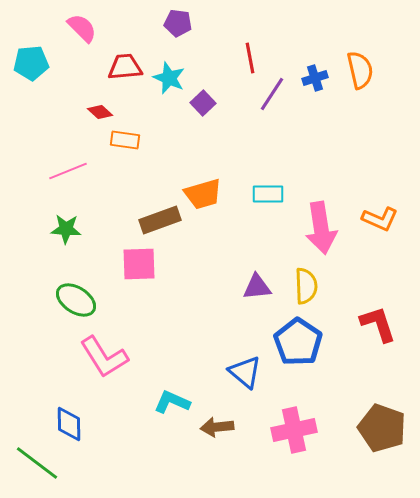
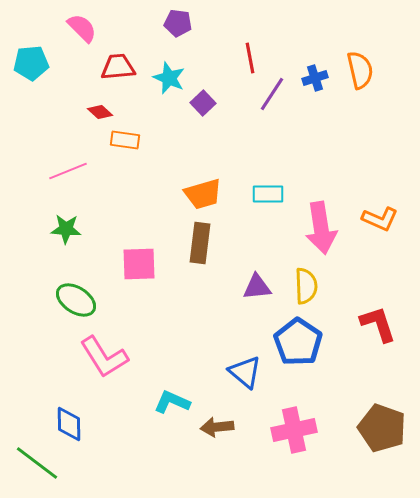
red trapezoid: moved 7 px left
brown rectangle: moved 40 px right, 23 px down; rotated 63 degrees counterclockwise
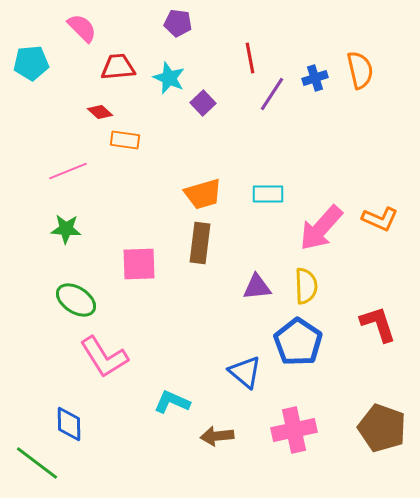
pink arrow: rotated 51 degrees clockwise
brown arrow: moved 9 px down
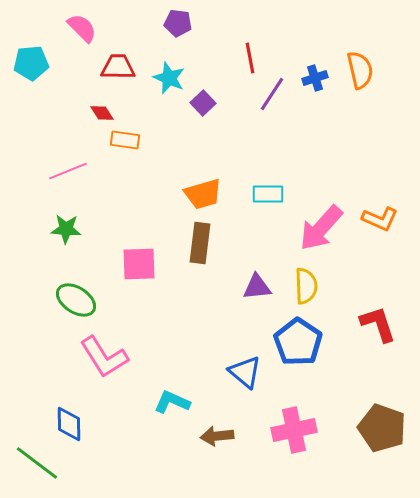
red trapezoid: rotated 6 degrees clockwise
red diamond: moved 2 px right, 1 px down; rotated 15 degrees clockwise
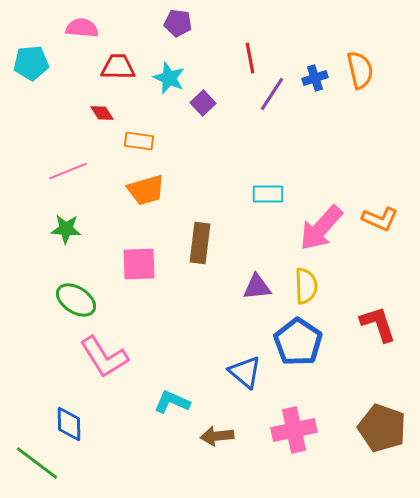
pink semicircle: rotated 40 degrees counterclockwise
orange rectangle: moved 14 px right, 1 px down
orange trapezoid: moved 57 px left, 4 px up
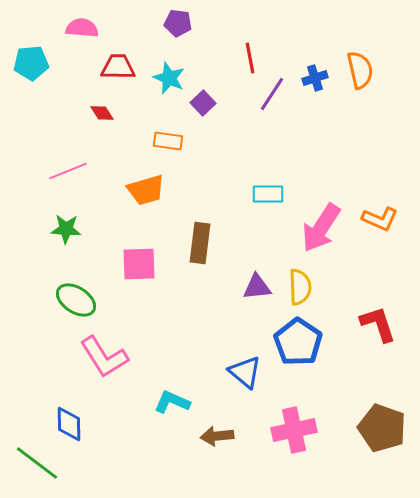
orange rectangle: moved 29 px right
pink arrow: rotated 9 degrees counterclockwise
yellow semicircle: moved 6 px left, 1 px down
